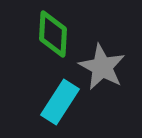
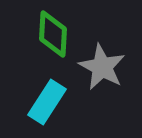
cyan rectangle: moved 13 px left
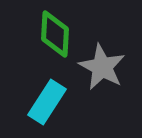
green diamond: moved 2 px right
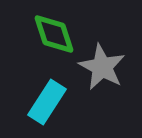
green diamond: moved 1 px left; rotated 21 degrees counterclockwise
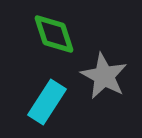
gray star: moved 2 px right, 9 px down
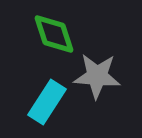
gray star: moved 7 px left; rotated 24 degrees counterclockwise
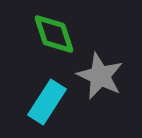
gray star: moved 3 px right; rotated 21 degrees clockwise
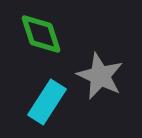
green diamond: moved 13 px left
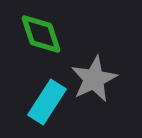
gray star: moved 6 px left, 3 px down; rotated 21 degrees clockwise
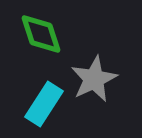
cyan rectangle: moved 3 px left, 2 px down
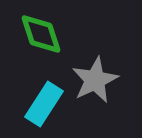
gray star: moved 1 px right, 1 px down
